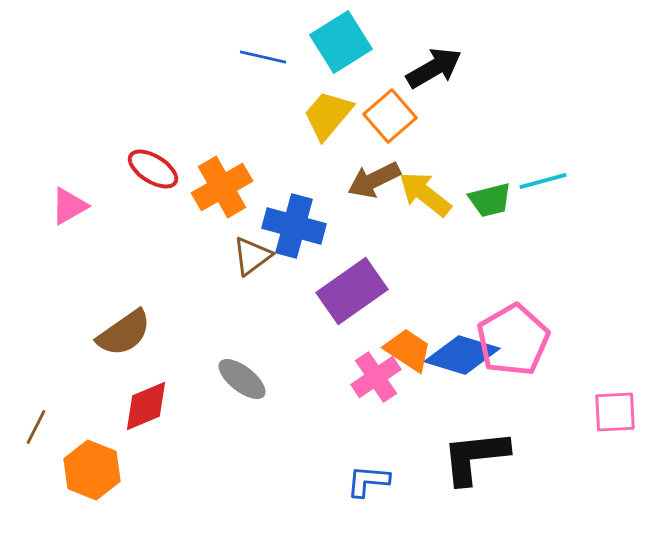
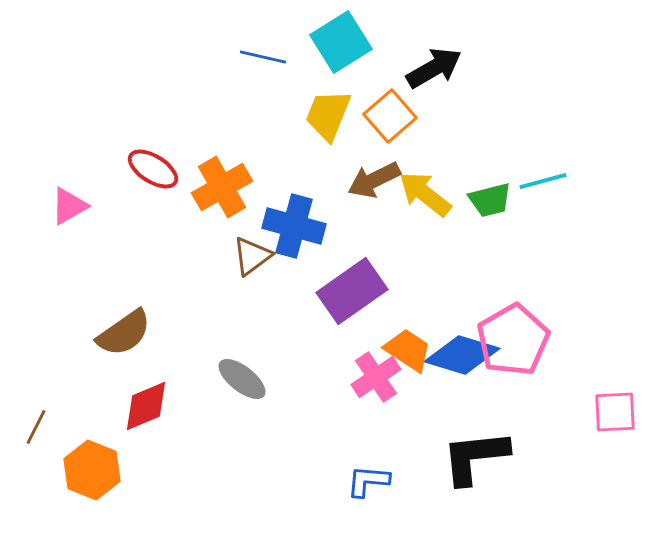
yellow trapezoid: rotated 18 degrees counterclockwise
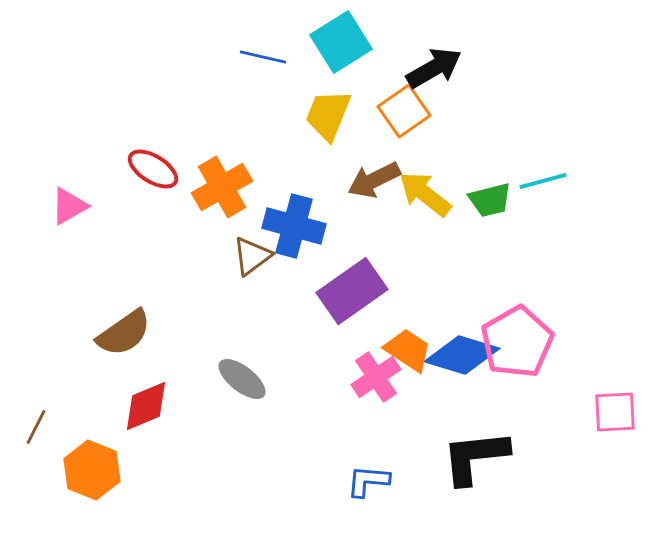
orange square: moved 14 px right, 5 px up; rotated 6 degrees clockwise
pink pentagon: moved 4 px right, 2 px down
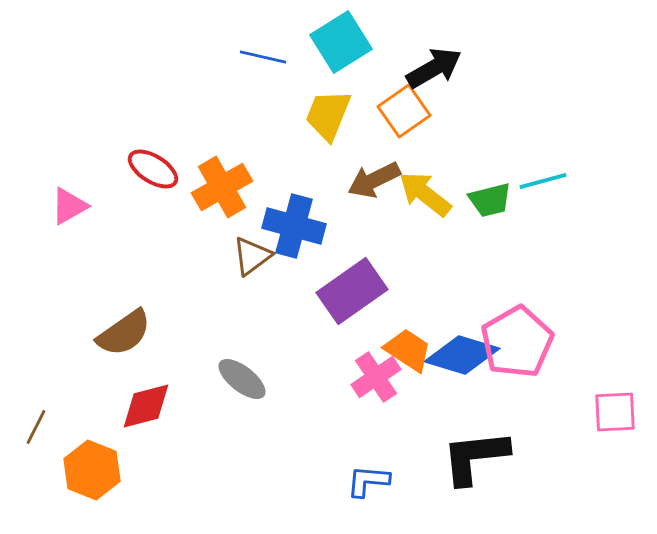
red diamond: rotated 8 degrees clockwise
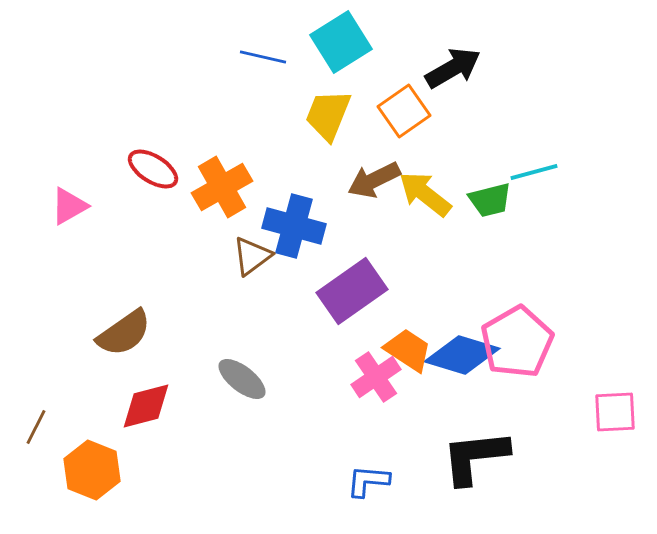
black arrow: moved 19 px right
cyan line: moved 9 px left, 9 px up
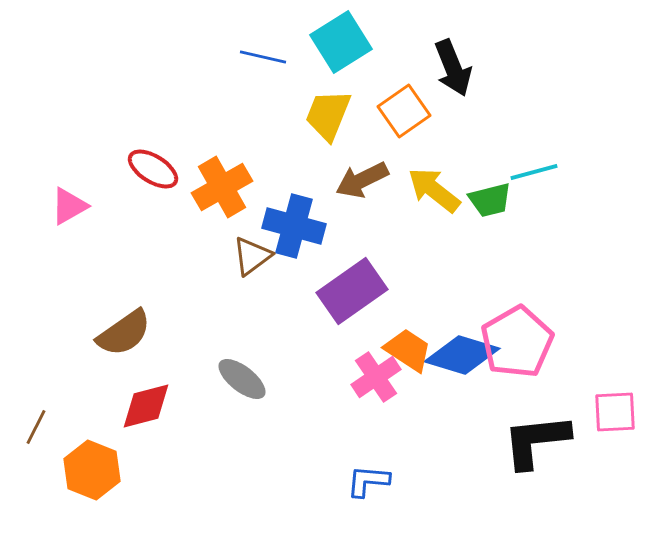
black arrow: rotated 98 degrees clockwise
brown arrow: moved 12 px left
yellow arrow: moved 9 px right, 4 px up
black L-shape: moved 61 px right, 16 px up
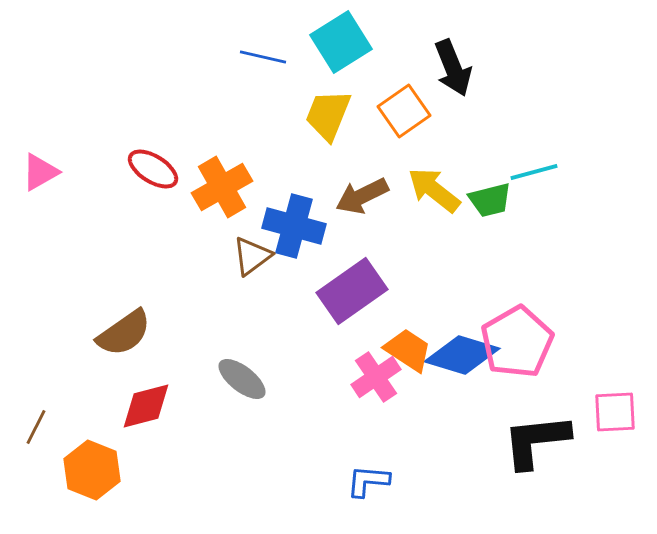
brown arrow: moved 16 px down
pink triangle: moved 29 px left, 34 px up
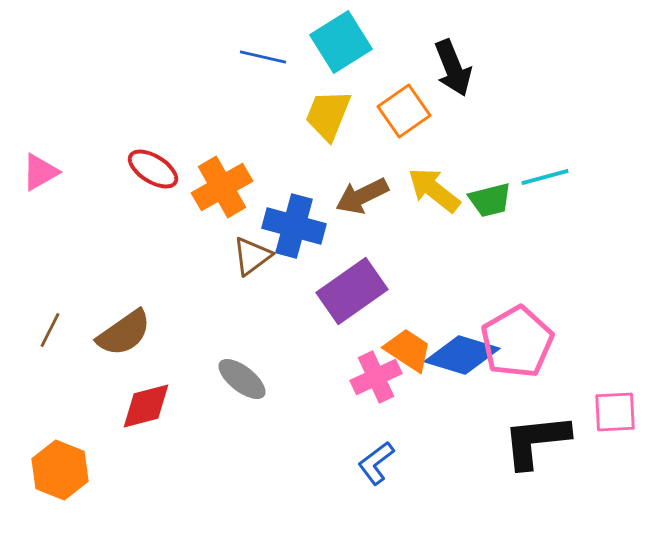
cyan line: moved 11 px right, 5 px down
pink cross: rotated 9 degrees clockwise
brown line: moved 14 px right, 97 px up
orange hexagon: moved 32 px left
blue L-shape: moved 8 px right, 18 px up; rotated 42 degrees counterclockwise
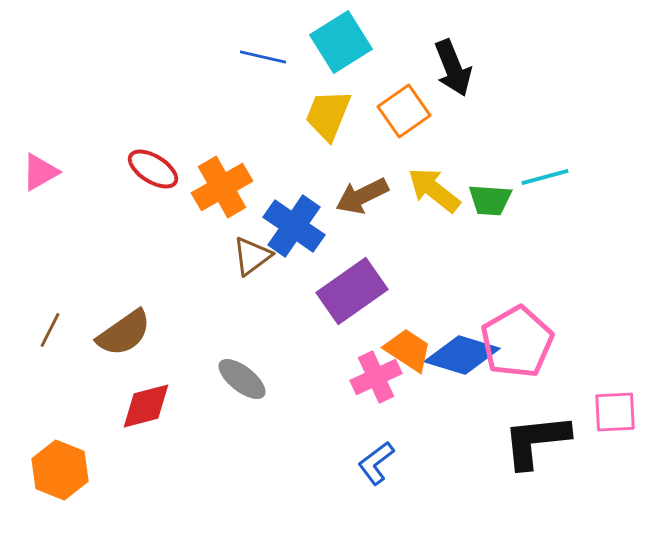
green trapezoid: rotated 18 degrees clockwise
blue cross: rotated 20 degrees clockwise
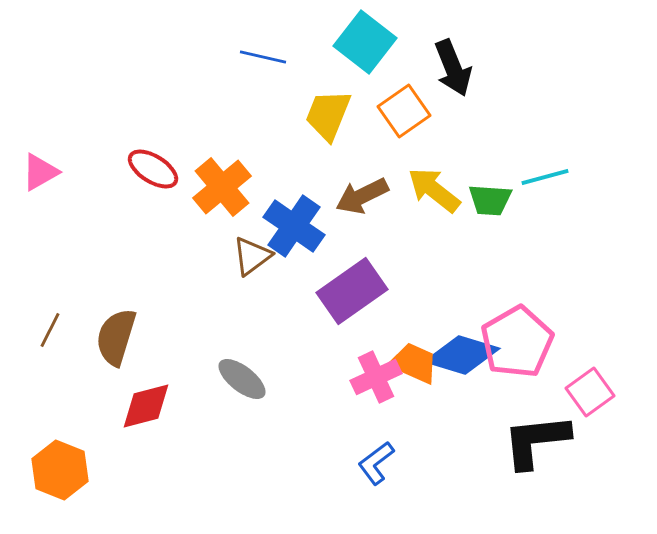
cyan square: moved 24 px right; rotated 20 degrees counterclockwise
orange cross: rotated 10 degrees counterclockwise
brown semicircle: moved 8 px left, 4 px down; rotated 142 degrees clockwise
orange trapezoid: moved 6 px right, 13 px down; rotated 9 degrees counterclockwise
pink square: moved 25 px left, 20 px up; rotated 33 degrees counterclockwise
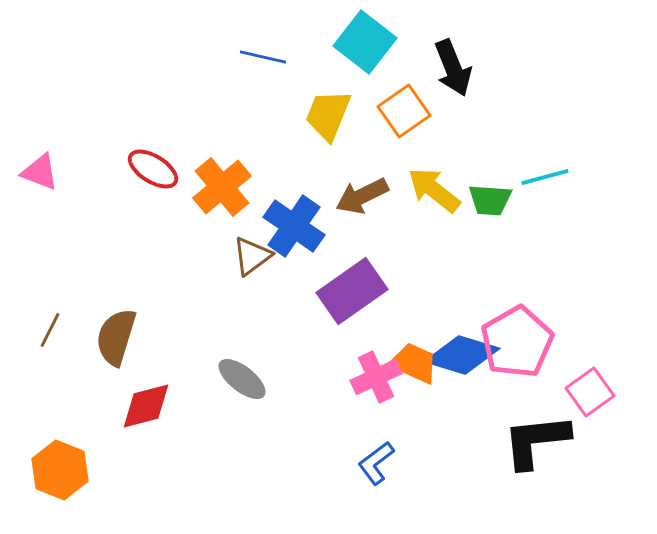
pink triangle: rotated 51 degrees clockwise
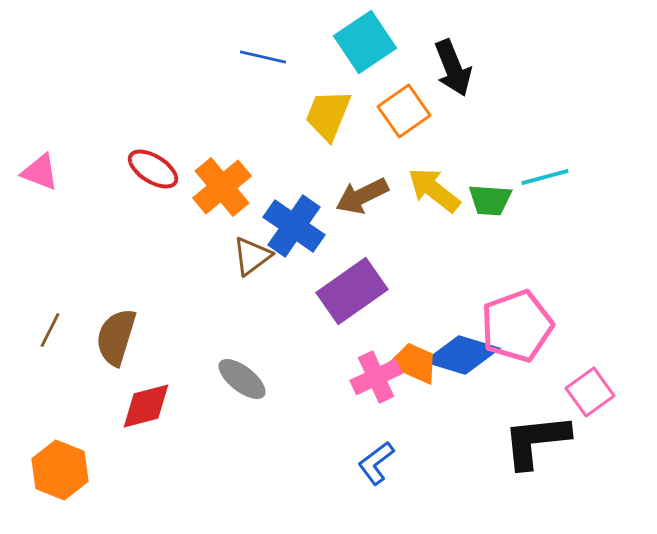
cyan square: rotated 18 degrees clockwise
pink pentagon: moved 16 px up; rotated 10 degrees clockwise
